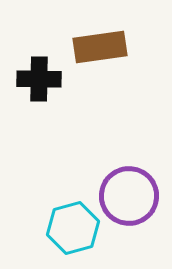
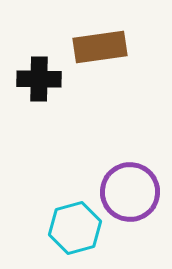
purple circle: moved 1 px right, 4 px up
cyan hexagon: moved 2 px right
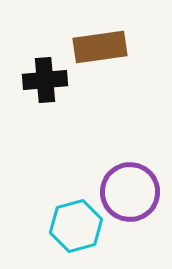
black cross: moved 6 px right, 1 px down; rotated 6 degrees counterclockwise
cyan hexagon: moved 1 px right, 2 px up
